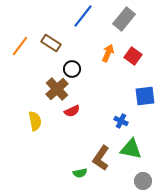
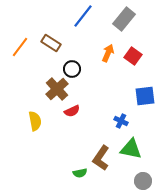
orange line: moved 1 px down
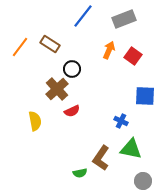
gray rectangle: rotated 30 degrees clockwise
brown rectangle: moved 1 px left, 1 px down
orange arrow: moved 1 px right, 3 px up
blue square: rotated 10 degrees clockwise
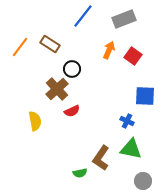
blue cross: moved 6 px right
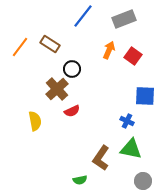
green semicircle: moved 7 px down
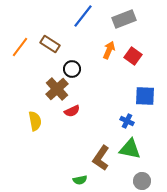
green triangle: moved 1 px left
gray circle: moved 1 px left
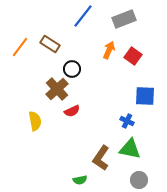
gray circle: moved 3 px left, 1 px up
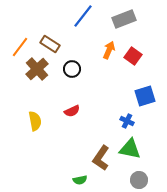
brown cross: moved 20 px left, 20 px up
blue square: rotated 20 degrees counterclockwise
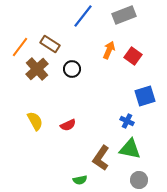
gray rectangle: moved 4 px up
red semicircle: moved 4 px left, 14 px down
yellow semicircle: rotated 18 degrees counterclockwise
